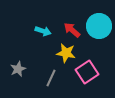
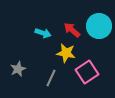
cyan arrow: moved 2 px down
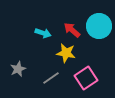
pink square: moved 1 px left, 6 px down
gray line: rotated 30 degrees clockwise
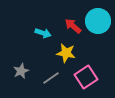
cyan circle: moved 1 px left, 5 px up
red arrow: moved 1 px right, 4 px up
gray star: moved 3 px right, 2 px down
pink square: moved 1 px up
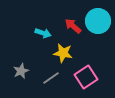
yellow star: moved 3 px left
